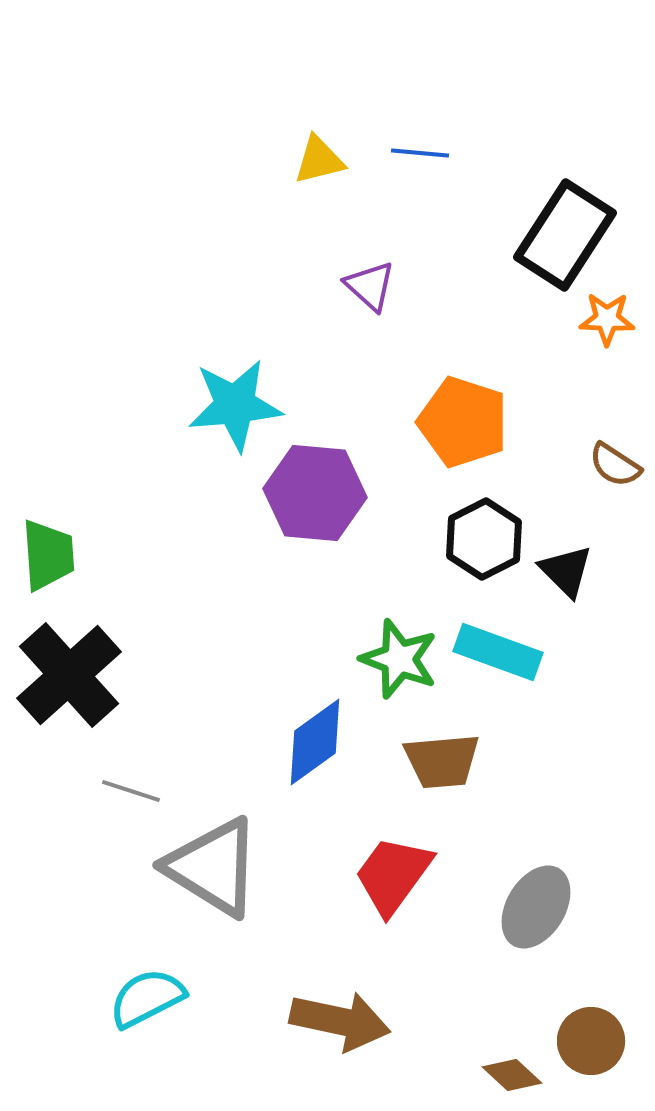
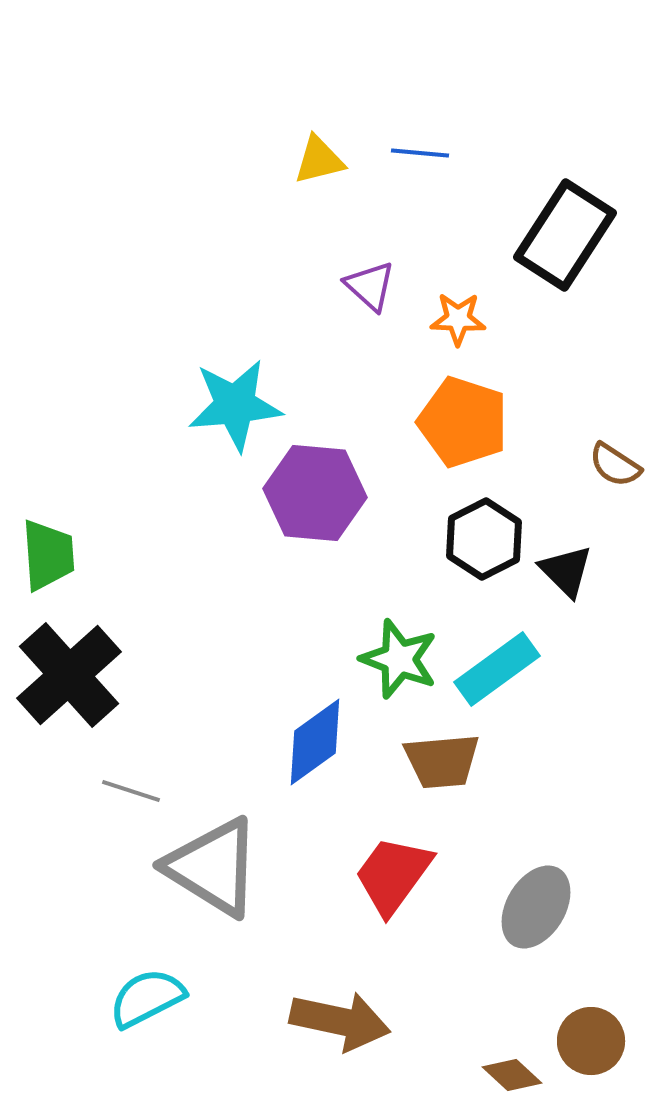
orange star: moved 149 px left
cyan rectangle: moved 1 px left, 17 px down; rotated 56 degrees counterclockwise
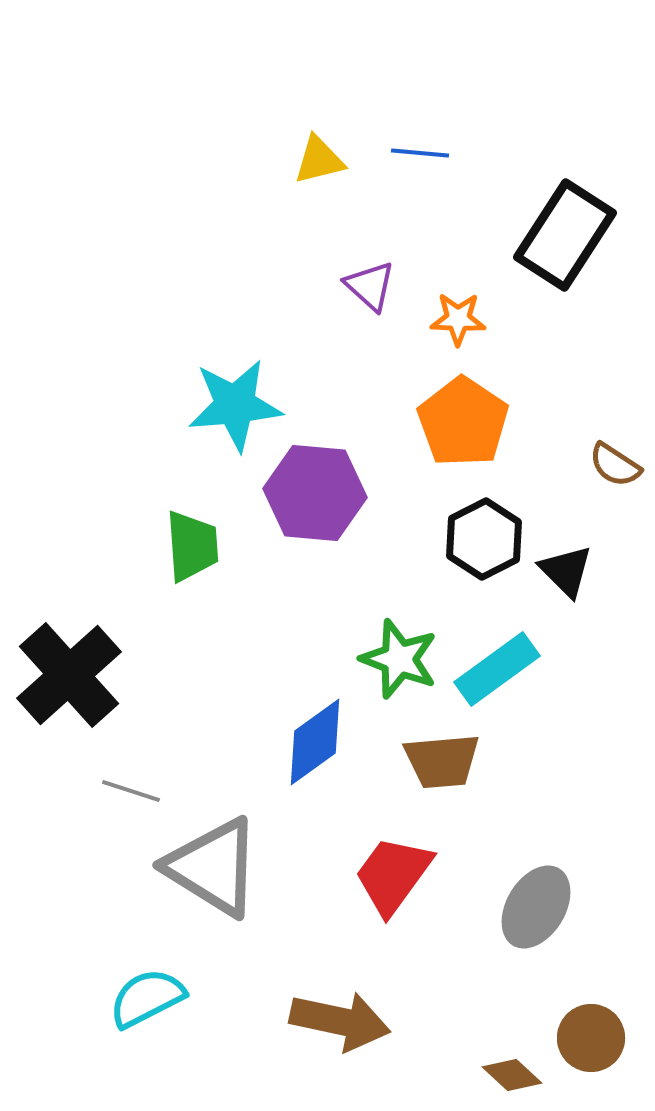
orange pentagon: rotated 16 degrees clockwise
green trapezoid: moved 144 px right, 9 px up
brown circle: moved 3 px up
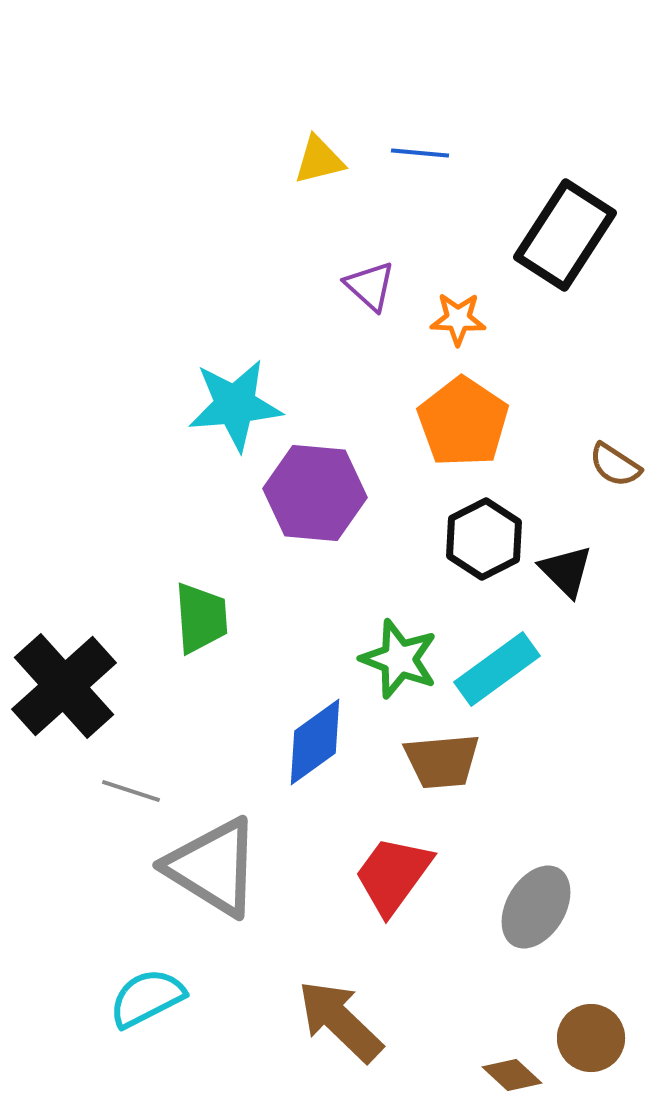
green trapezoid: moved 9 px right, 72 px down
black cross: moved 5 px left, 11 px down
brown arrow: rotated 148 degrees counterclockwise
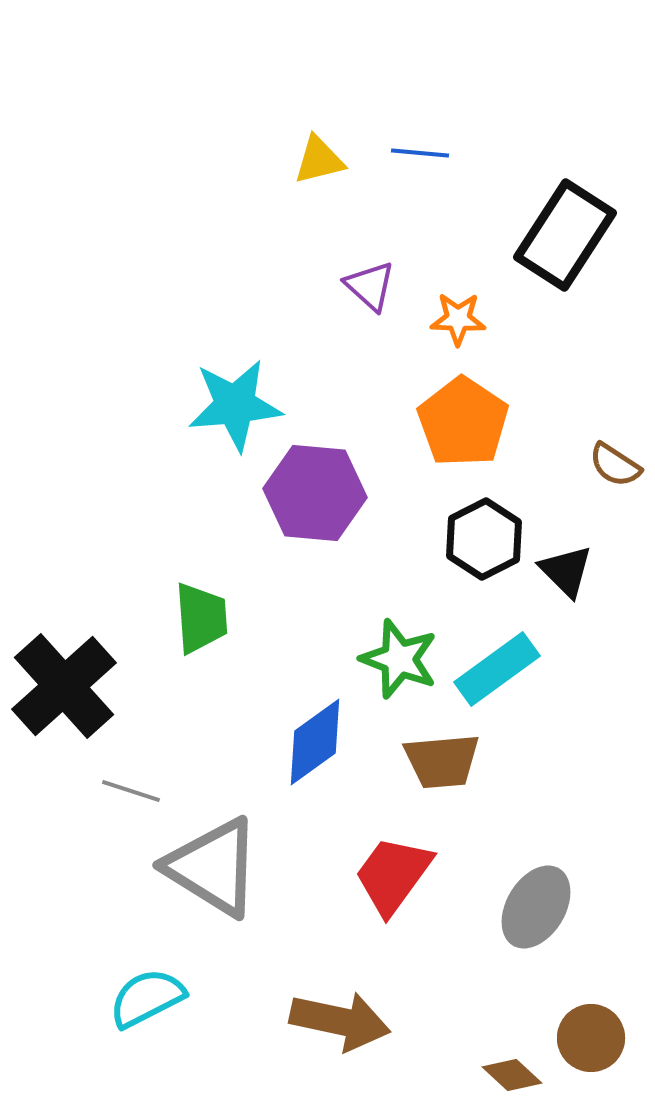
brown arrow: rotated 148 degrees clockwise
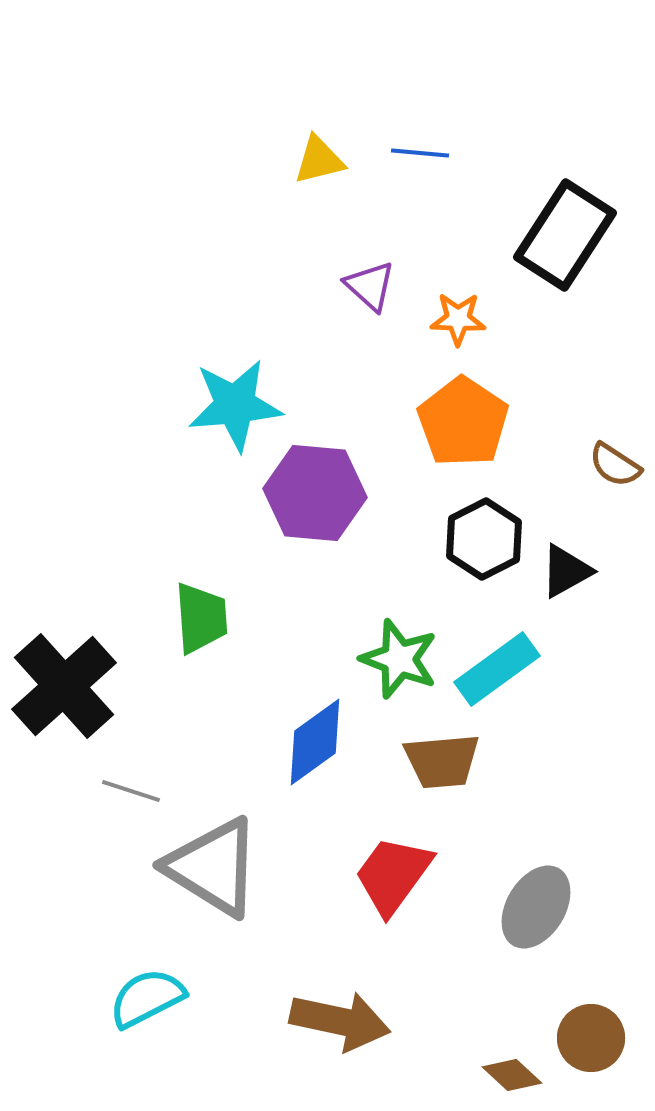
black triangle: rotated 46 degrees clockwise
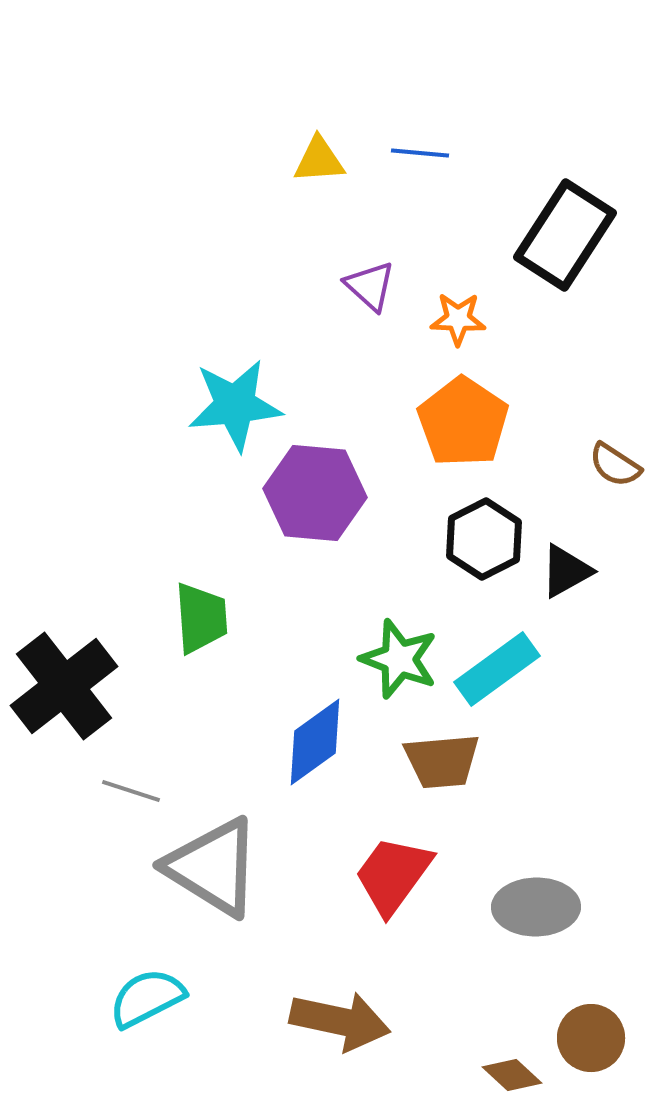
yellow triangle: rotated 10 degrees clockwise
black cross: rotated 4 degrees clockwise
gray ellipse: rotated 58 degrees clockwise
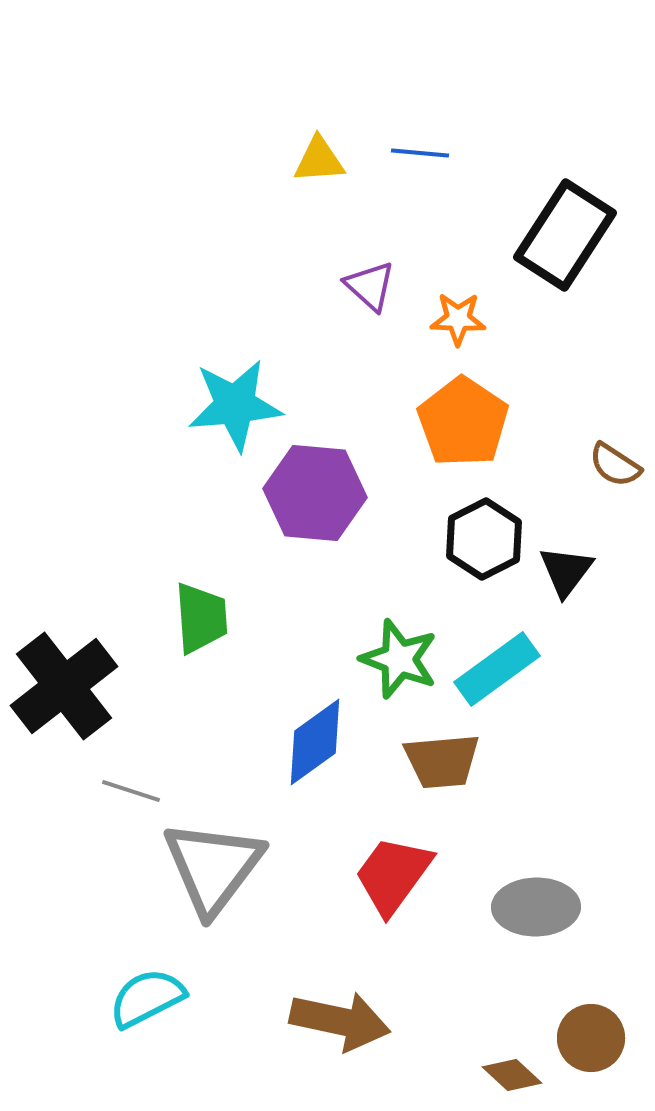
black triangle: rotated 24 degrees counterclockwise
gray triangle: rotated 35 degrees clockwise
